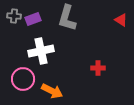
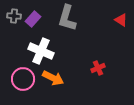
purple rectangle: rotated 28 degrees counterclockwise
white cross: rotated 35 degrees clockwise
red cross: rotated 24 degrees counterclockwise
orange arrow: moved 1 px right, 13 px up
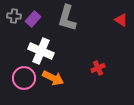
pink circle: moved 1 px right, 1 px up
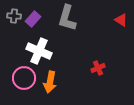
white cross: moved 2 px left
orange arrow: moved 3 px left, 4 px down; rotated 75 degrees clockwise
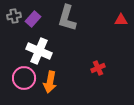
gray cross: rotated 16 degrees counterclockwise
red triangle: rotated 32 degrees counterclockwise
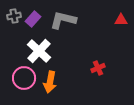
gray L-shape: moved 4 px left, 2 px down; rotated 88 degrees clockwise
white cross: rotated 20 degrees clockwise
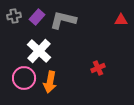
purple rectangle: moved 4 px right, 2 px up
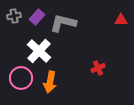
gray L-shape: moved 3 px down
pink circle: moved 3 px left
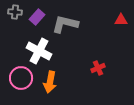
gray cross: moved 1 px right, 4 px up; rotated 16 degrees clockwise
gray L-shape: moved 2 px right, 1 px down
white cross: rotated 15 degrees counterclockwise
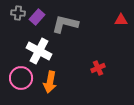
gray cross: moved 3 px right, 1 px down
